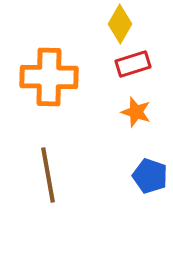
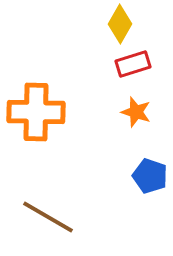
orange cross: moved 13 px left, 35 px down
brown line: moved 42 px down; rotated 50 degrees counterclockwise
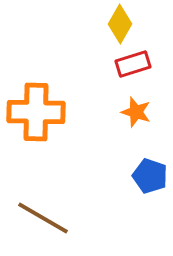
brown line: moved 5 px left, 1 px down
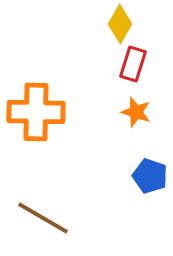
red rectangle: rotated 56 degrees counterclockwise
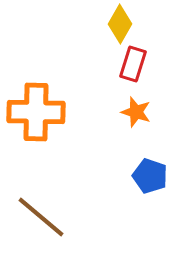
brown line: moved 2 px left, 1 px up; rotated 10 degrees clockwise
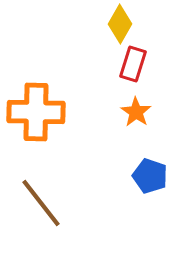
orange star: rotated 16 degrees clockwise
brown line: moved 14 px up; rotated 12 degrees clockwise
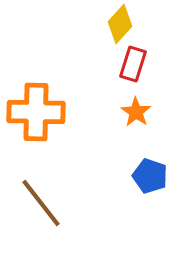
yellow diamond: rotated 12 degrees clockwise
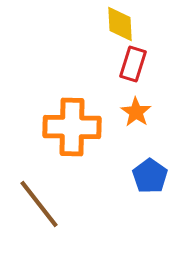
yellow diamond: rotated 45 degrees counterclockwise
orange cross: moved 36 px right, 15 px down
blue pentagon: rotated 16 degrees clockwise
brown line: moved 2 px left, 1 px down
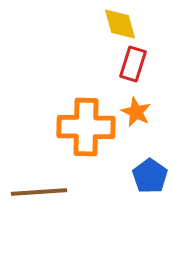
yellow diamond: rotated 12 degrees counterclockwise
orange star: rotated 8 degrees counterclockwise
orange cross: moved 14 px right
brown line: moved 12 px up; rotated 56 degrees counterclockwise
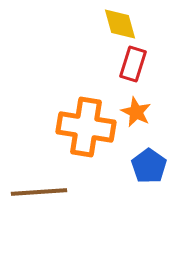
orange cross: rotated 8 degrees clockwise
blue pentagon: moved 1 px left, 10 px up
